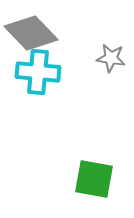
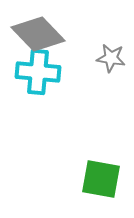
gray diamond: moved 7 px right, 1 px down
green square: moved 7 px right
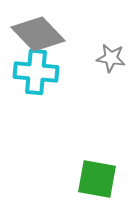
cyan cross: moved 2 px left
green square: moved 4 px left
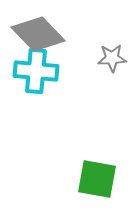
gray star: moved 1 px right; rotated 12 degrees counterclockwise
cyan cross: moved 1 px up
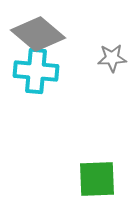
gray diamond: rotated 6 degrees counterclockwise
green square: rotated 12 degrees counterclockwise
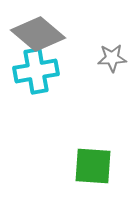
cyan cross: rotated 15 degrees counterclockwise
green square: moved 4 px left, 13 px up; rotated 6 degrees clockwise
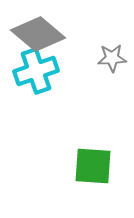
cyan cross: rotated 9 degrees counterclockwise
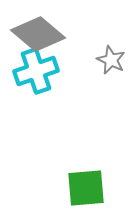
gray star: moved 1 px left, 2 px down; rotated 28 degrees clockwise
green square: moved 7 px left, 22 px down; rotated 9 degrees counterclockwise
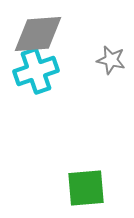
gray diamond: rotated 44 degrees counterclockwise
gray star: rotated 12 degrees counterclockwise
